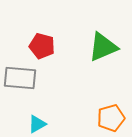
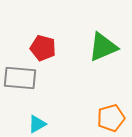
red pentagon: moved 1 px right, 2 px down
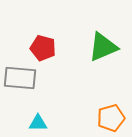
cyan triangle: moved 1 px right, 1 px up; rotated 30 degrees clockwise
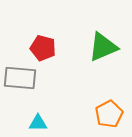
orange pentagon: moved 2 px left, 4 px up; rotated 12 degrees counterclockwise
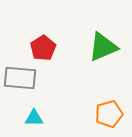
red pentagon: rotated 25 degrees clockwise
orange pentagon: rotated 12 degrees clockwise
cyan triangle: moved 4 px left, 5 px up
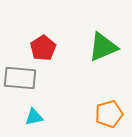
cyan triangle: moved 1 px up; rotated 12 degrees counterclockwise
